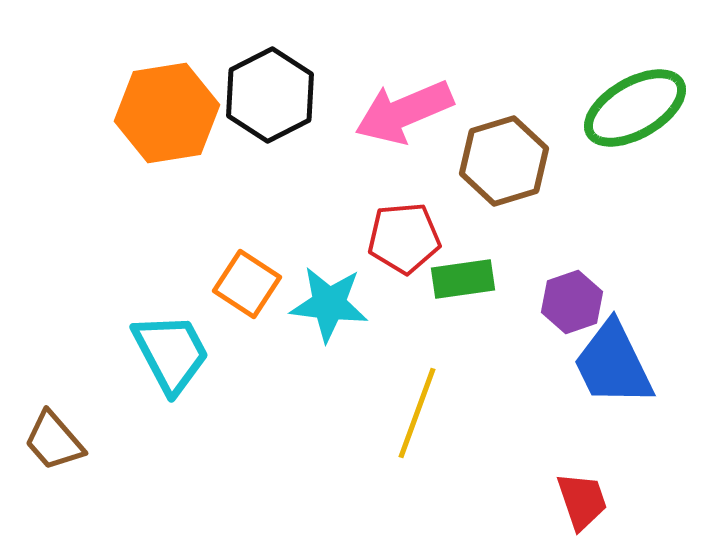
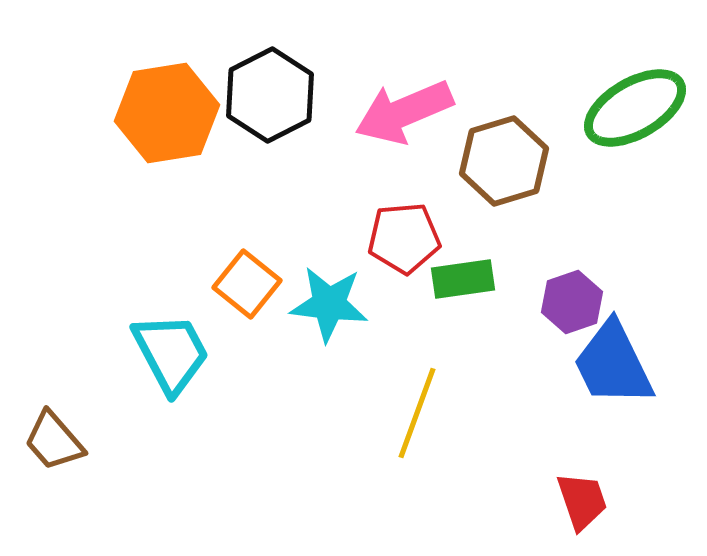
orange square: rotated 6 degrees clockwise
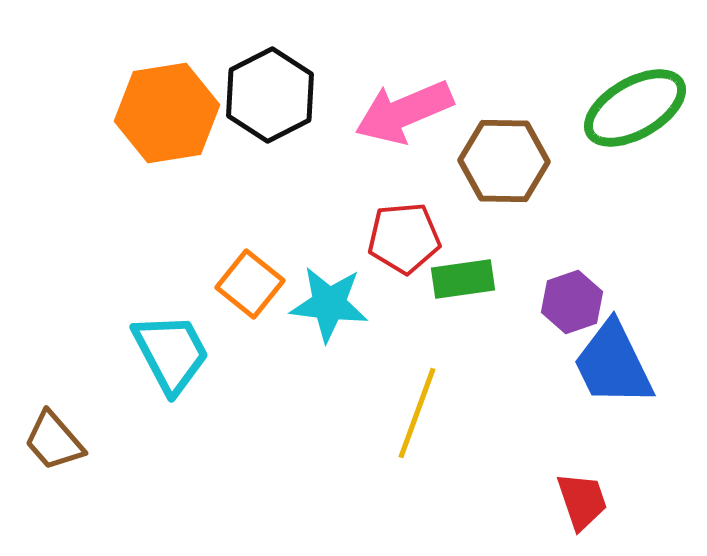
brown hexagon: rotated 18 degrees clockwise
orange square: moved 3 px right
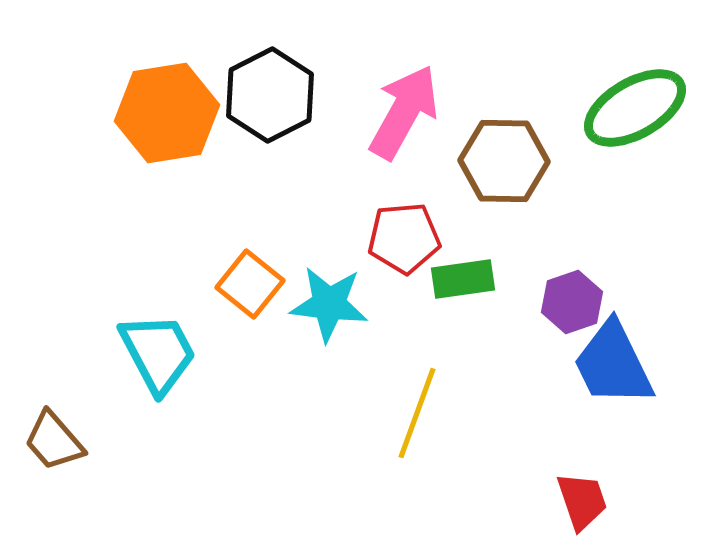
pink arrow: rotated 142 degrees clockwise
cyan trapezoid: moved 13 px left
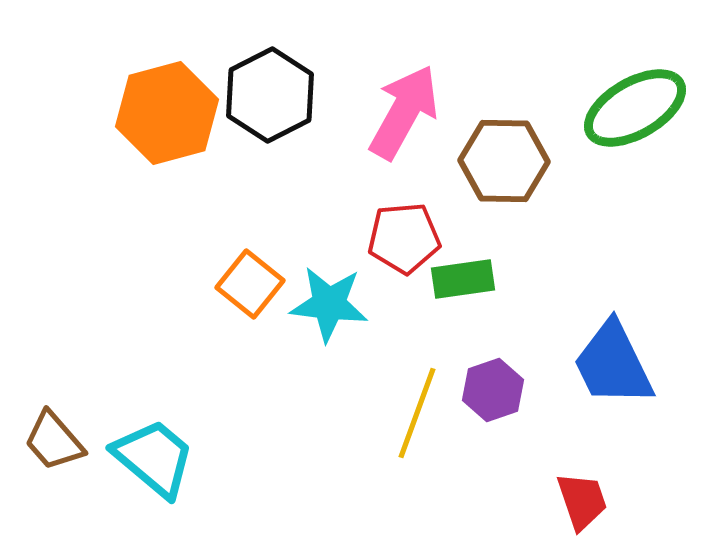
orange hexagon: rotated 6 degrees counterclockwise
purple hexagon: moved 79 px left, 88 px down
cyan trapezoid: moved 4 px left, 105 px down; rotated 22 degrees counterclockwise
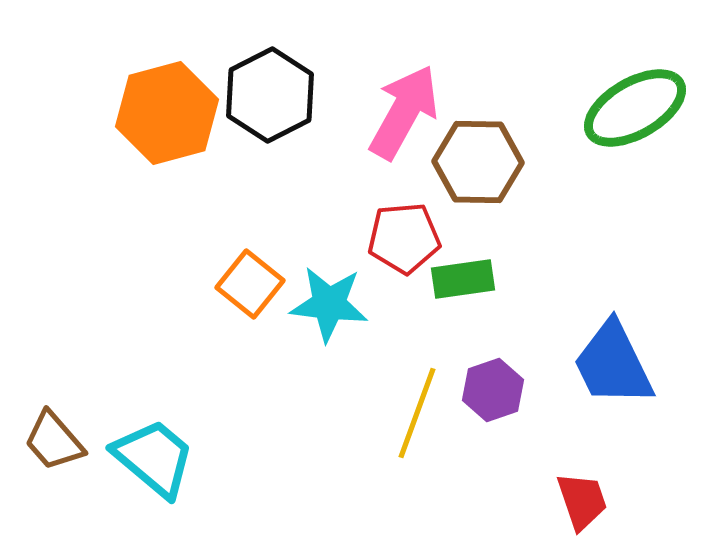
brown hexagon: moved 26 px left, 1 px down
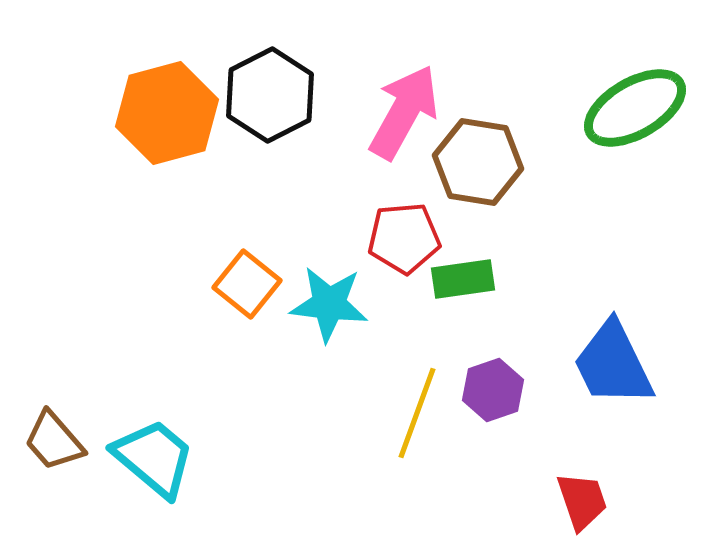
brown hexagon: rotated 8 degrees clockwise
orange square: moved 3 px left
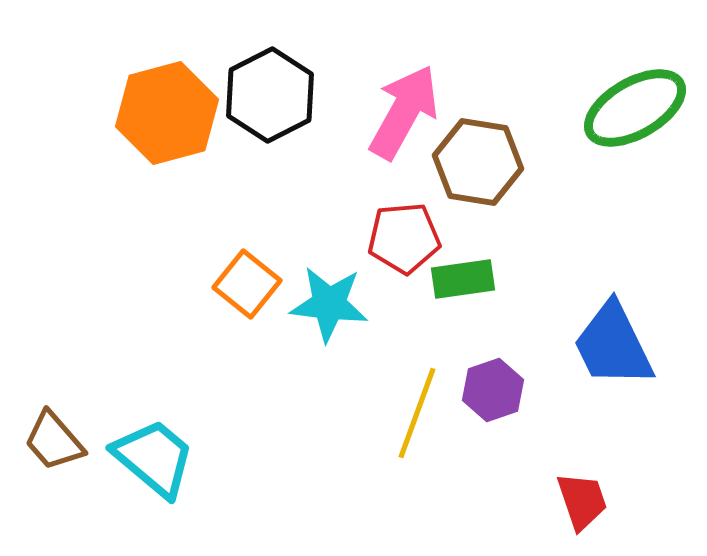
blue trapezoid: moved 19 px up
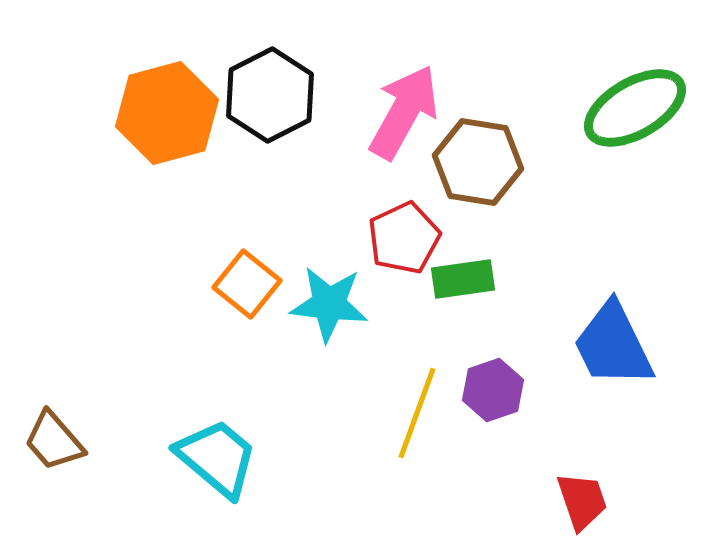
red pentagon: rotated 20 degrees counterclockwise
cyan trapezoid: moved 63 px right
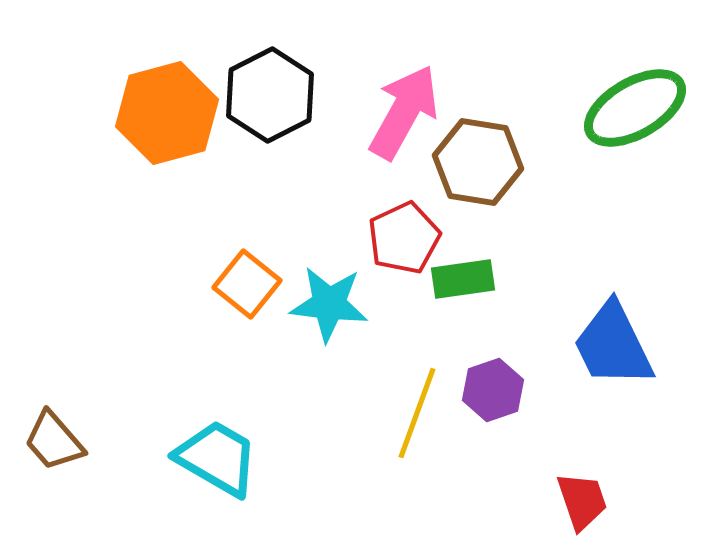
cyan trapezoid: rotated 10 degrees counterclockwise
